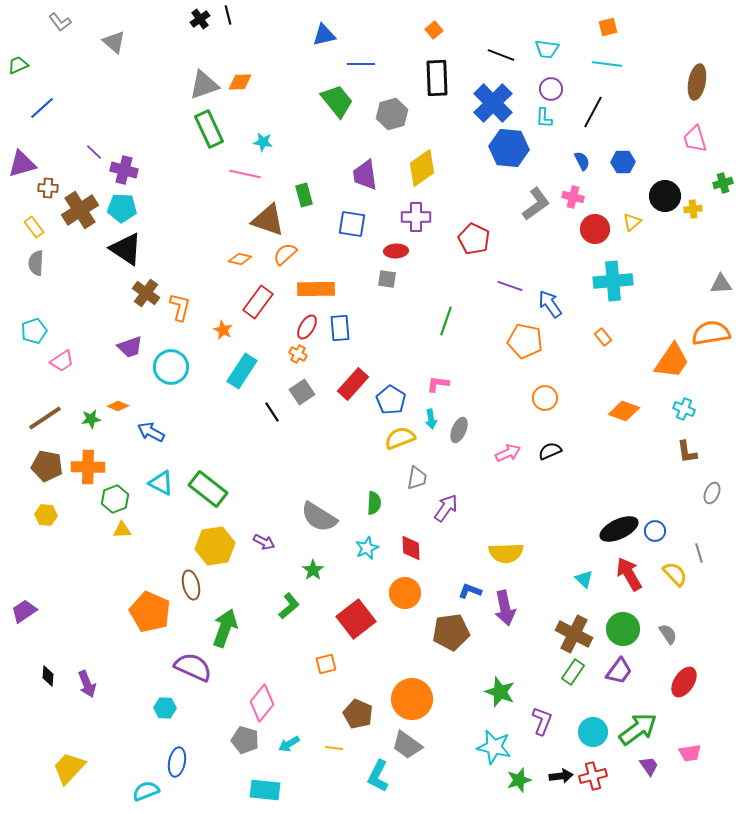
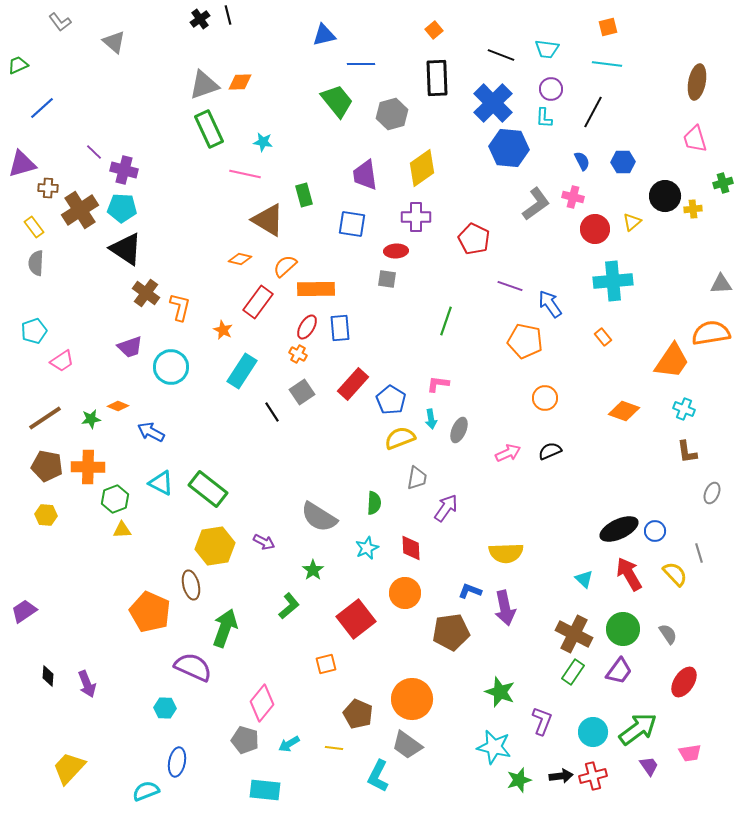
brown triangle at (268, 220): rotated 12 degrees clockwise
orange semicircle at (285, 254): moved 12 px down
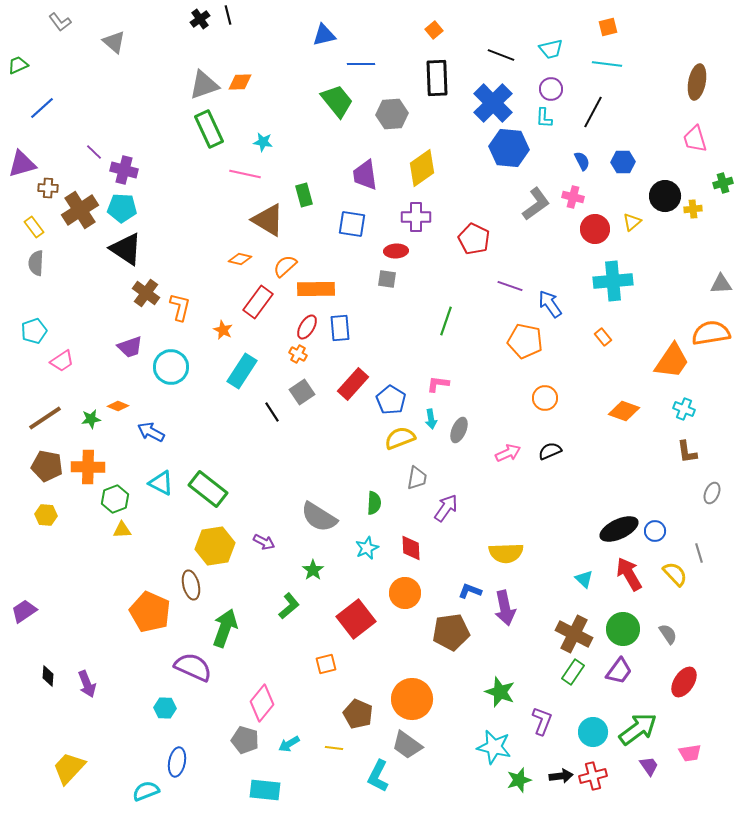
cyan trapezoid at (547, 49): moved 4 px right; rotated 20 degrees counterclockwise
gray hexagon at (392, 114): rotated 12 degrees clockwise
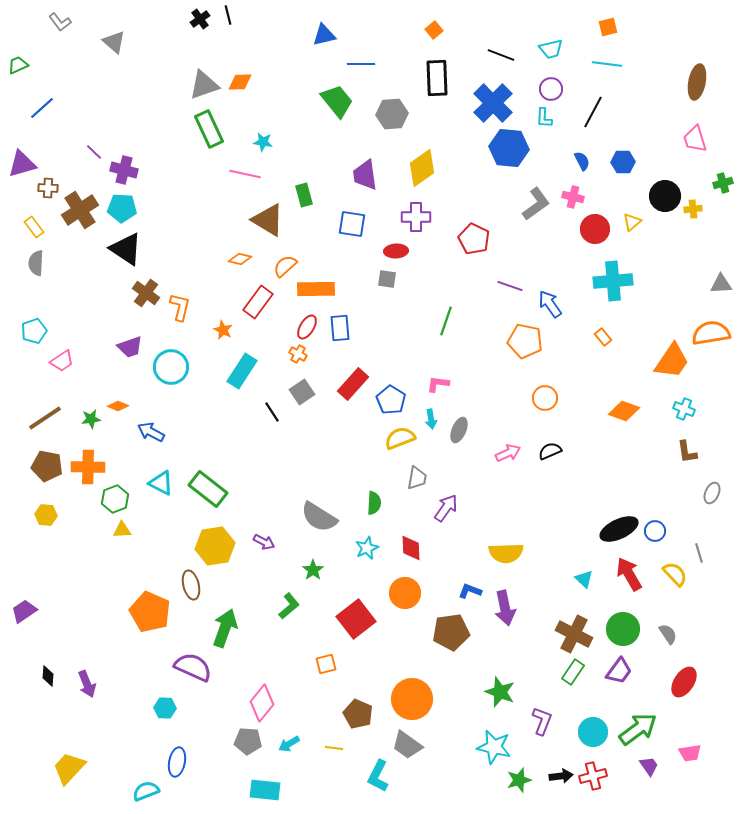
gray pentagon at (245, 740): moved 3 px right, 1 px down; rotated 12 degrees counterclockwise
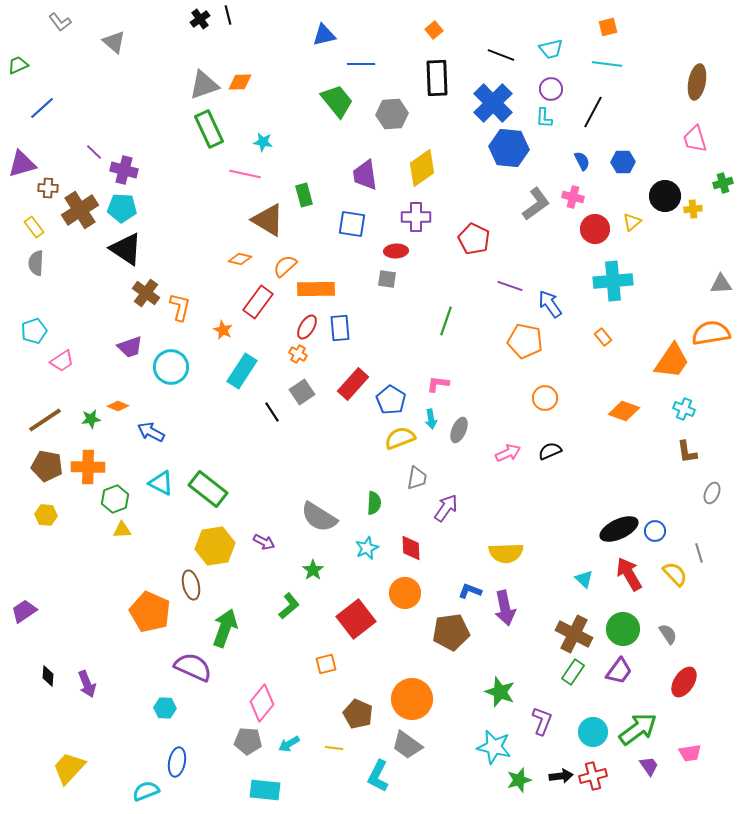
brown line at (45, 418): moved 2 px down
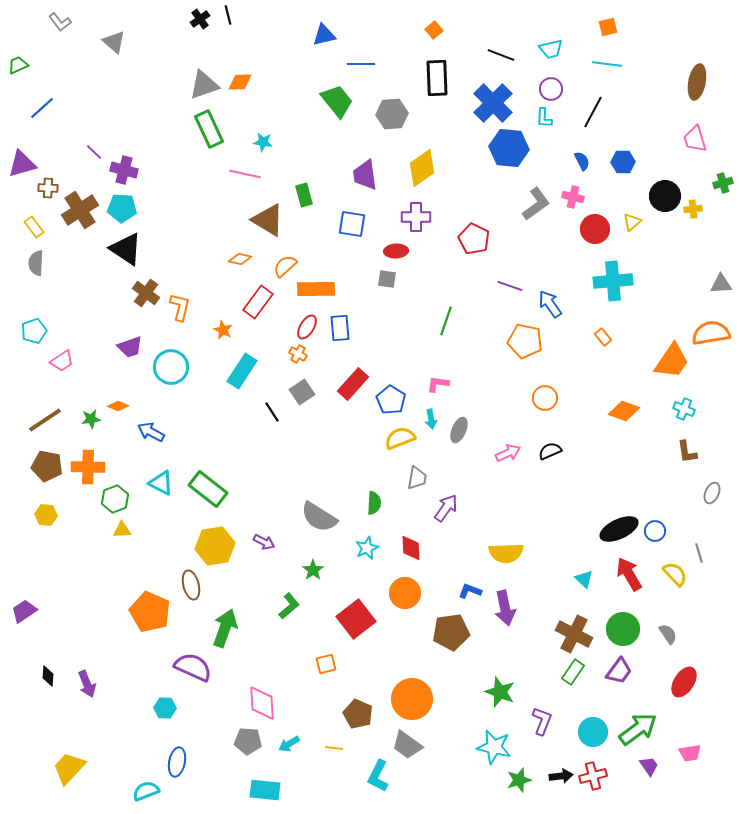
pink diamond at (262, 703): rotated 42 degrees counterclockwise
